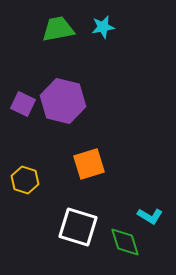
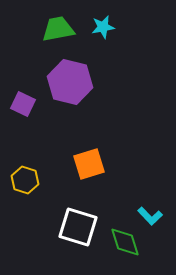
purple hexagon: moved 7 px right, 19 px up
cyan L-shape: rotated 15 degrees clockwise
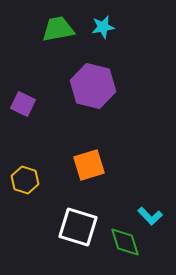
purple hexagon: moved 23 px right, 4 px down
orange square: moved 1 px down
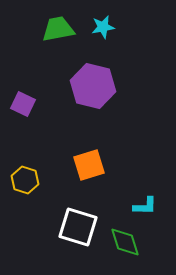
cyan L-shape: moved 5 px left, 10 px up; rotated 45 degrees counterclockwise
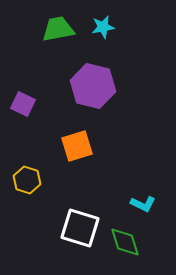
orange square: moved 12 px left, 19 px up
yellow hexagon: moved 2 px right
cyan L-shape: moved 2 px left, 2 px up; rotated 25 degrees clockwise
white square: moved 2 px right, 1 px down
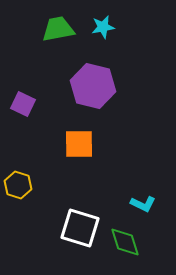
orange square: moved 2 px right, 2 px up; rotated 16 degrees clockwise
yellow hexagon: moved 9 px left, 5 px down
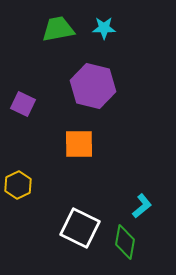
cyan star: moved 1 px right, 1 px down; rotated 10 degrees clockwise
yellow hexagon: rotated 16 degrees clockwise
cyan L-shape: moved 1 px left, 2 px down; rotated 65 degrees counterclockwise
white square: rotated 9 degrees clockwise
green diamond: rotated 28 degrees clockwise
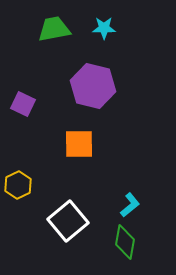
green trapezoid: moved 4 px left
cyan L-shape: moved 12 px left, 1 px up
white square: moved 12 px left, 7 px up; rotated 24 degrees clockwise
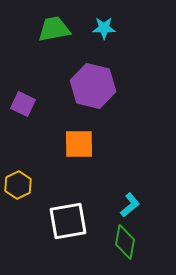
white square: rotated 30 degrees clockwise
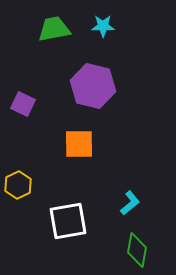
cyan star: moved 1 px left, 2 px up
cyan L-shape: moved 2 px up
green diamond: moved 12 px right, 8 px down
